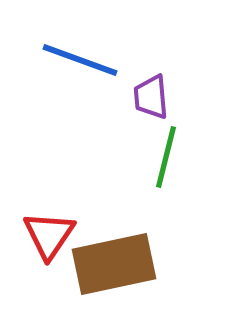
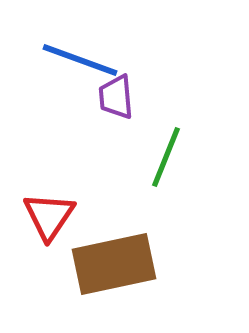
purple trapezoid: moved 35 px left
green line: rotated 8 degrees clockwise
red triangle: moved 19 px up
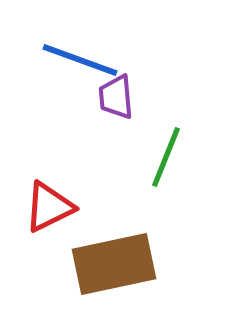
red triangle: moved 9 px up; rotated 30 degrees clockwise
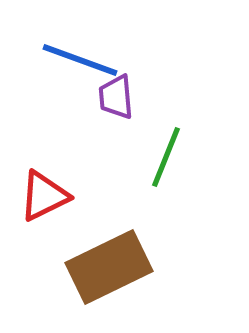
red triangle: moved 5 px left, 11 px up
brown rectangle: moved 5 px left, 3 px down; rotated 14 degrees counterclockwise
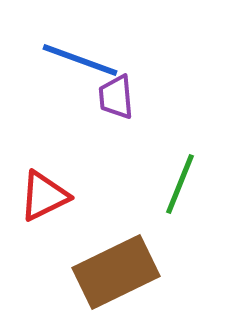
green line: moved 14 px right, 27 px down
brown rectangle: moved 7 px right, 5 px down
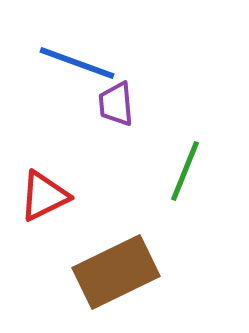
blue line: moved 3 px left, 3 px down
purple trapezoid: moved 7 px down
green line: moved 5 px right, 13 px up
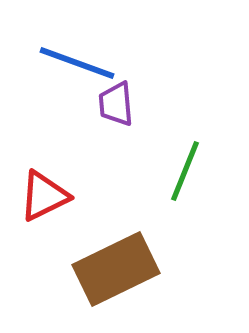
brown rectangle: moved 3 px up
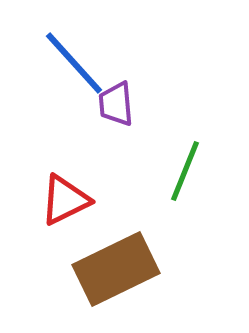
blue line: moved 3 px left; rotated 28 degrees clockwise
red triangle: moved 21 px right, 4 px down
